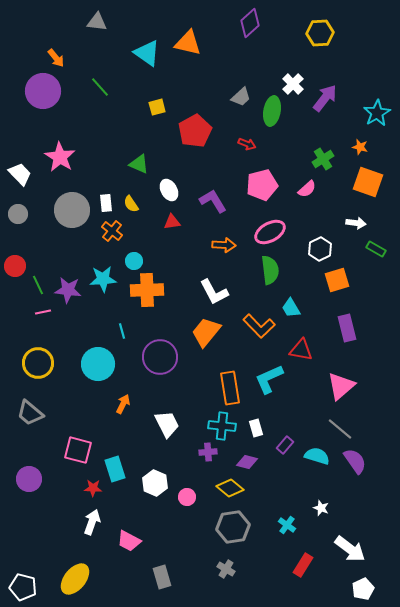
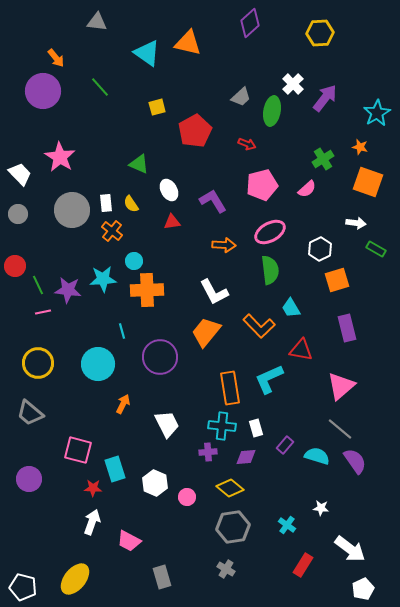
purple diamond at (247, 462): moved 1 px left, 5 px up; rotated 20 degrees counterclockwise
white star at (321, 508): rotated 14 degrees counterclockwise
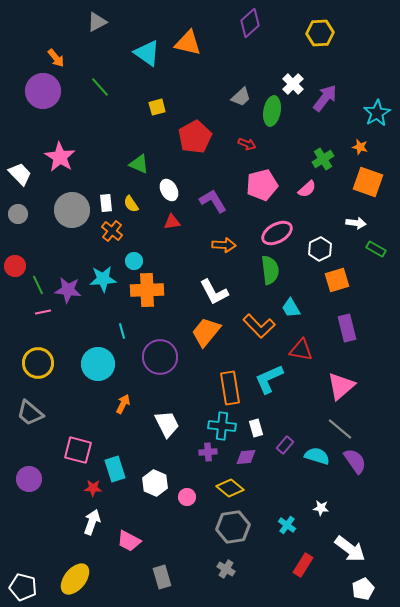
gray triangle at (97, 22): rotated 35 degrees counterclockwise
red pentagon at (195, 131): moved 6 px down
pink ellipse at (270, 232): moved 7 px right, 1 px down
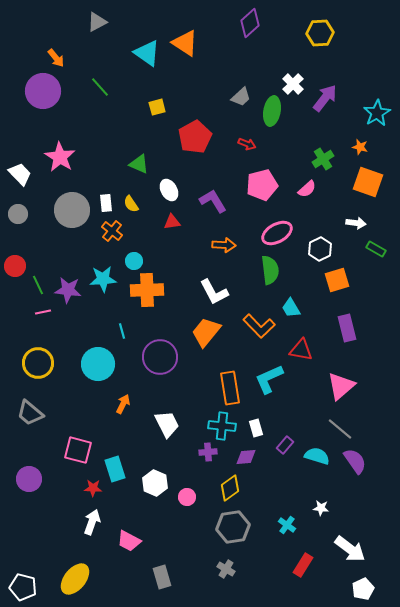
orange triangle at (188, 43): moved 3 px left; rotated 20 degrees clockwise
yellow diamond at (230, 488): rotated 76 degrees counterclockwise
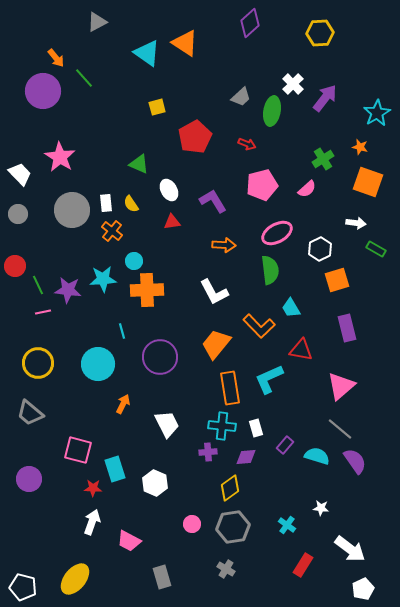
green line at (100, 87): moved 16 px left, 9 px up
orange trapezoid at (206, 332): moved 10 px right, 12 px down
pink circle at (187, 497): moved 5 px right, 27 px down
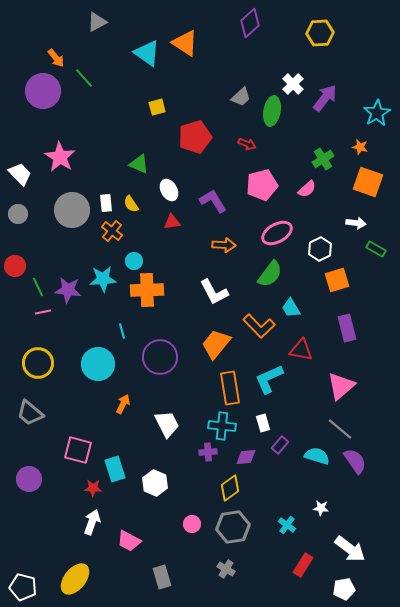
red pentagon at (195, 137): rotated 12 degrees clockwise
green semicircle at (270, 270): moved 4 px down; rotated 44 degrees clockwise
green line at (38, 285): moved 2 px down
white rectangle at (256, 428): moved 7 px right, 5 px up
purple rectangle at (285, 445): moved 5 px left
white pentagon at (363, 589): moved 19 px left; rotated 15 degrees clockwise
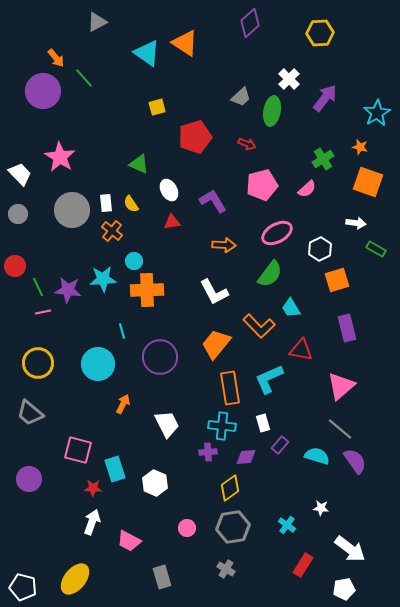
white cross at (293, 84): moved 4 px left, 5 px up
pink circle at (192, 524): moved 5 px left, 4 px down
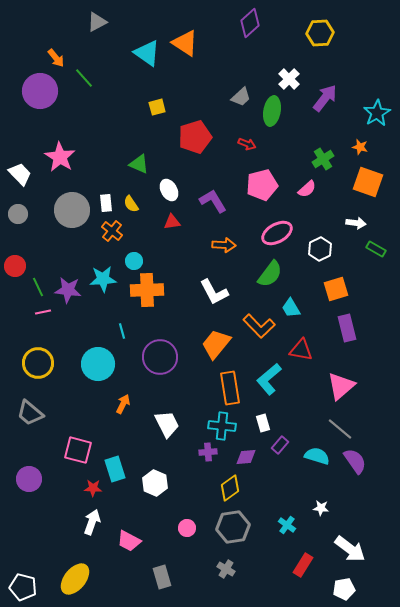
purple circle at (43, 91): moved 3 px left
orange square at (337, 280): moved 1 px left, 9 px down
cyan L-shape at (269, 379): rotated 16 degrees counterclockwise
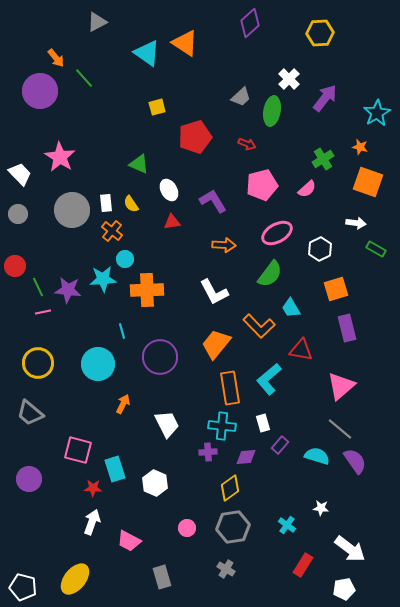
cyan circle at (134, 261): moved 9 px left, 2 px up
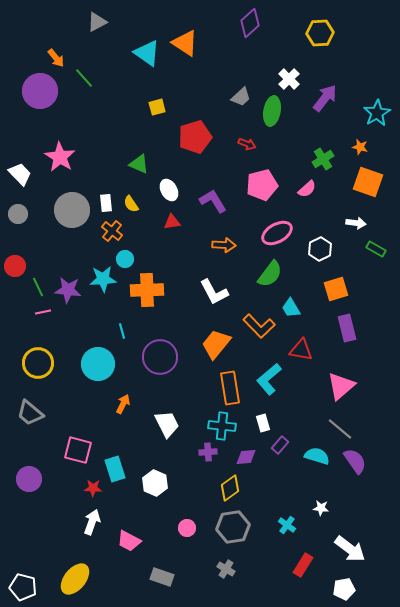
gray rectangle at (162, 577): rotated 55 degrees counterclockwise
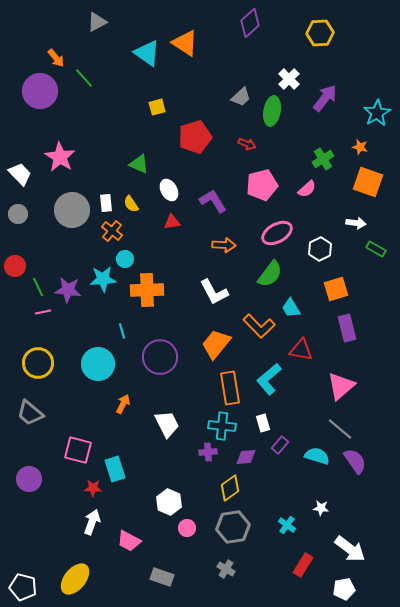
white hexagon at (155, 483): moved 14 px right, 19 px down
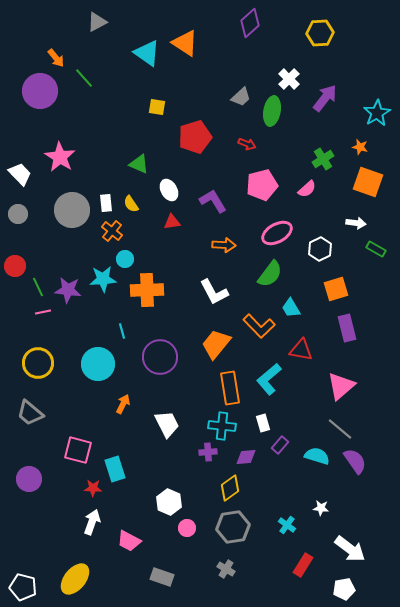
yellow square at (157, 107): rotated 24 degrees clockwise
